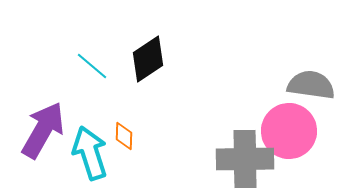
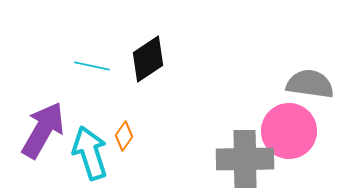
cyan line: rotated 28 degrees counterclockwise
gray semicircle: moved 1 px left, 1 px up
orange diamond: rotated 32 degrees clockwise
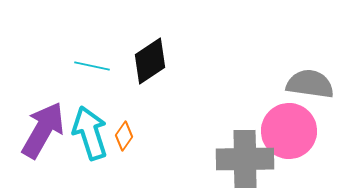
black diamond: moved 2 px right, 2 px down
cyan arrow: moved 20 px up
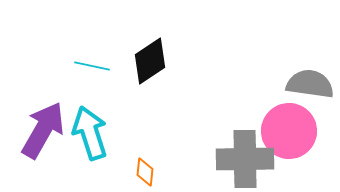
orange diamond: moved 21 px right, 36 px down; rotated 28 degrees counterclockwise
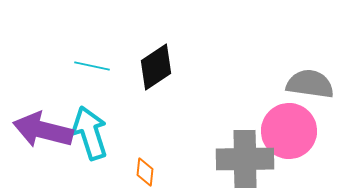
black diamond: moved 6 px right, 6 px down
purple arrow: rotated 106 degrees counterclockwise
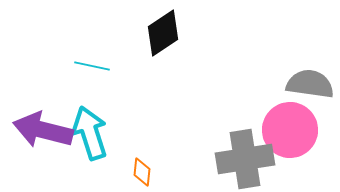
black diamond: moved 7 px right, 34 px up
pink circle: moved 1 px right, 1 px up
gray cross: rotated 8 degrees counterclockwise
orange diamond: moved 3 px left
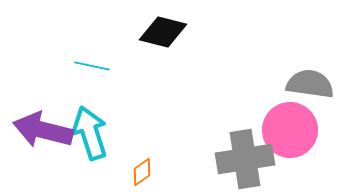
black diamond: moved 1 px up; rotated 48 degrees clockwise
orange diamond: rotated 48 degrees clockwise
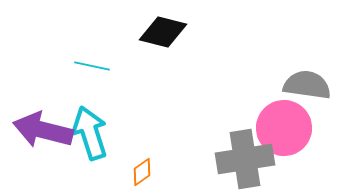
gray semicircle: moved 3 px left, 1 px down
pink circle: moved 6 px left, 2 px up
